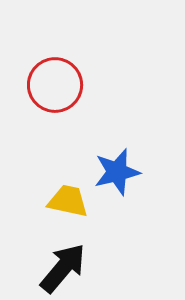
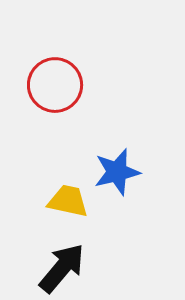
black arrow: moved 1 px left
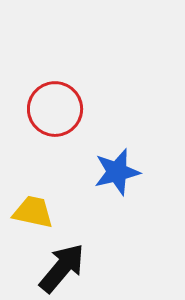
red circle: moved 24 px down
yellow trapezoid: moved 35 px left, 11 px down
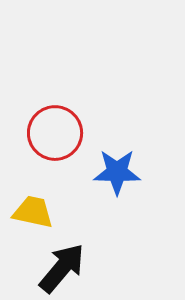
red circle: moved 24 px down
blue star: rotated 15 degrees clockwise
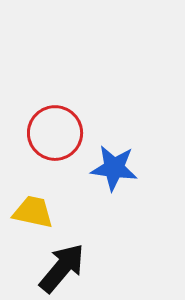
blue star: moved 3 px left, 4 px up; rotated 6 degrees clockwise
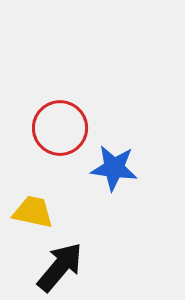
red circle: moved 5 px right, 5 px up
black arrow: moved 2 px left, 1 px up
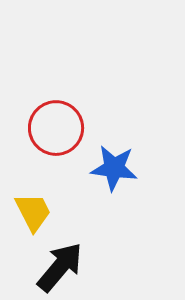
red circle: moved 4 px left
yellow trapezoid: rotated 51 degrees clockwise
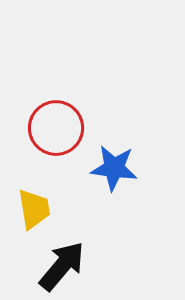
yellow trapezoid: moved 1 px right, 3 px up; rotated 18 degrees clockwise
black arrow: moved 2 px right, 1 px up
